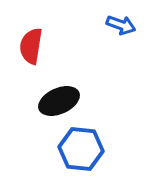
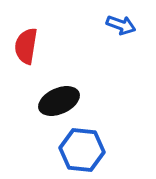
red semicircle: moved 5 px left
blue hexagon: moved 1 px right, 1 px down
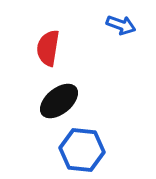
red semicircle: moved 22 px right, 2 px down
black ellipse: rotated 15 degrees counterclockwise
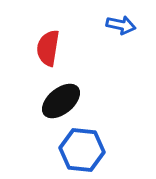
blue arrow: rotated 8 degrees counterclockwise
black ellipse: moved 2 px right
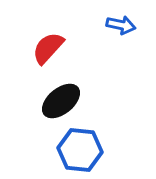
red semicircle: rotated 33 degrees clockwise
blue hexagon: moved 2 px left
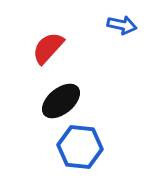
blue arrow: moved 1 px right
blue hexagon: moved 3 px up
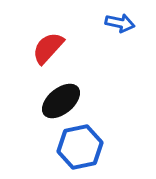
blue arrow: moved 2 px left, 2 px up
blue hexagon: rotated 18 degrees counterclockwise
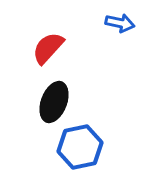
black ellipse: moved 7 px left, 1 px down; rotated 30 degrees counterclockwise
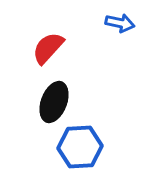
blue hexagon: rotated 9 degrees clockwise
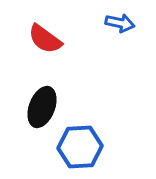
red semicircle: moved 3 px left, 9 px up; rotated 96 degrees counterclockwise
black ellipse: moved 12 px left, 5 px down
